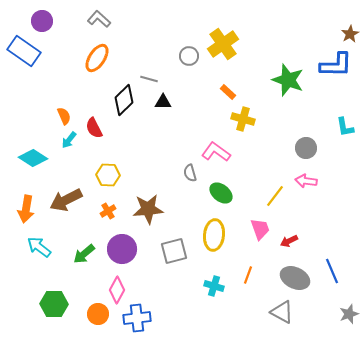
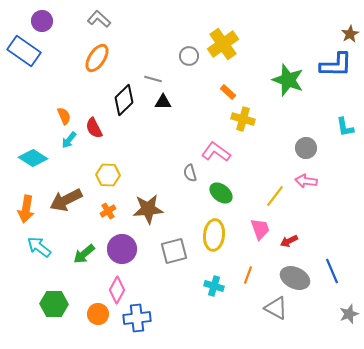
gray line at (149, 79): moved 4 px right
gray triangle at (282, 312): moved 6 px left, 4 px up
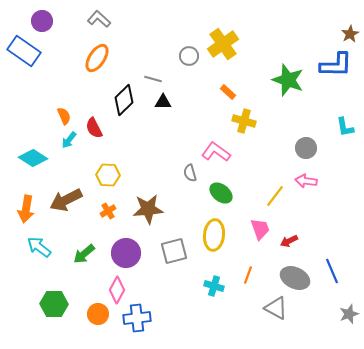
yellow cross at (243, 119): moved 1 px right, 2 px down
purple circle at (122, 249): moved 4 px right, 4 px down
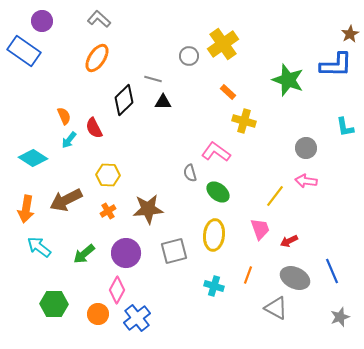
green ellipse at (221, 193): moved 3 px left, 1 px up
gray star at (349, 314): moved 9 px left, 3 px down
blue cross at (137, 318): rotated 32 degrees counterclockwise
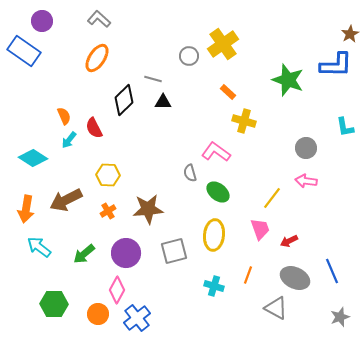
yellow line at (275, 196): moved 3 px left, 2 px down
